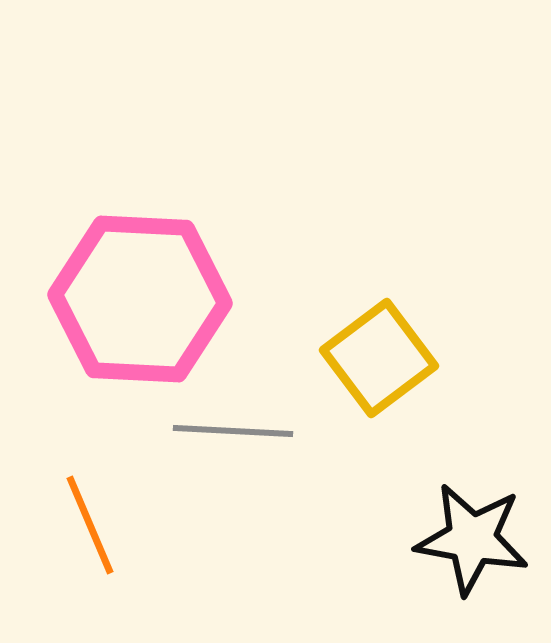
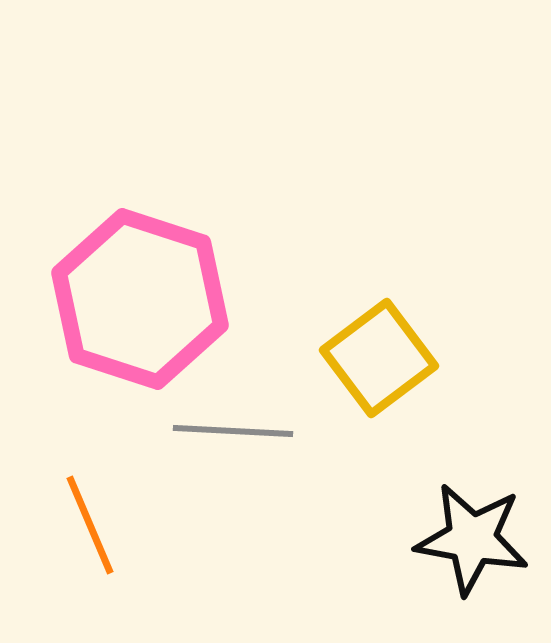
pink hexagon: rotated 15 degrees clockwise
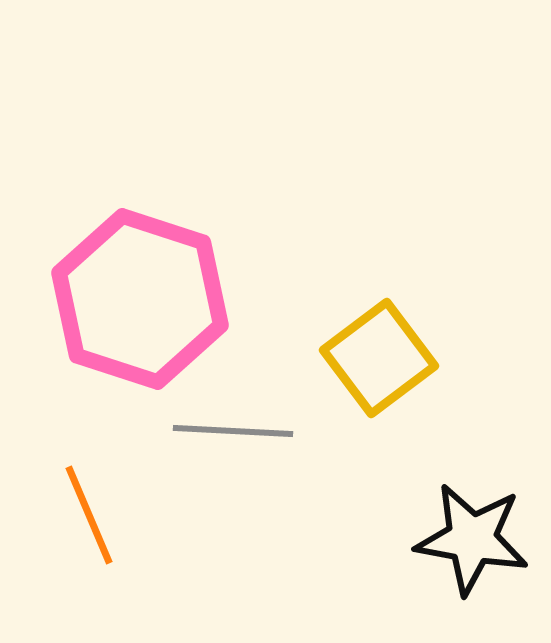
orange line: moved 1 px left, 10 px up
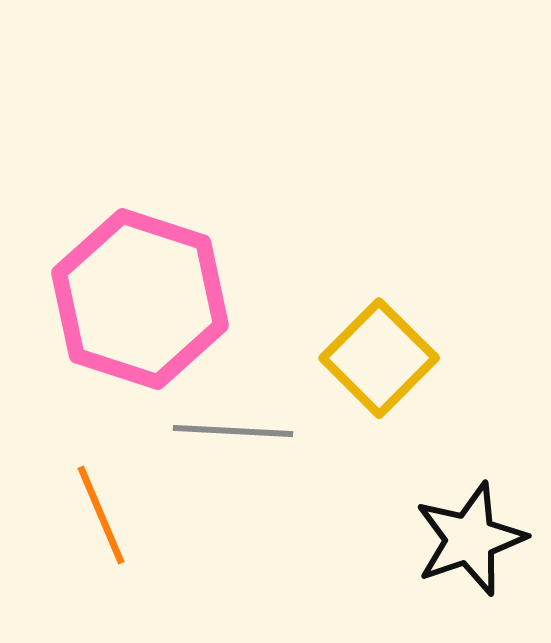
yellow square: rotated 8 degrees counterclockwise
orange line: moved 12 px right
black star: moved 2 px left; rotated 29 degrees counterclockwise
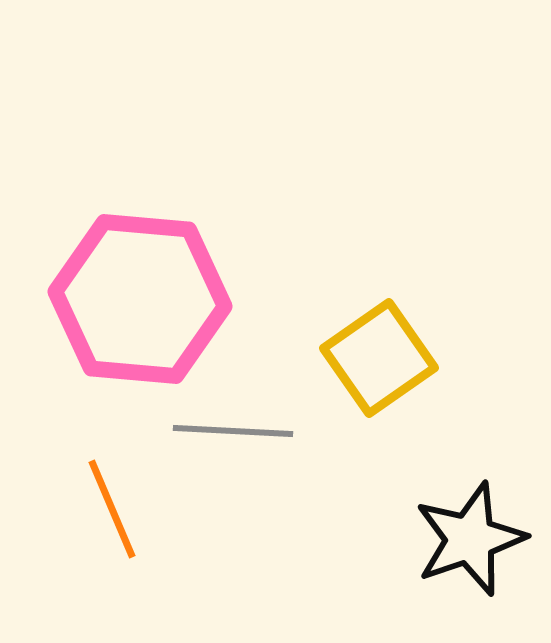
pink hexagon: rotated 13 degrees counterclockwise
yellow square: rotated 10 degrees clockwise
orange line: moved 11 px right, 6 px up
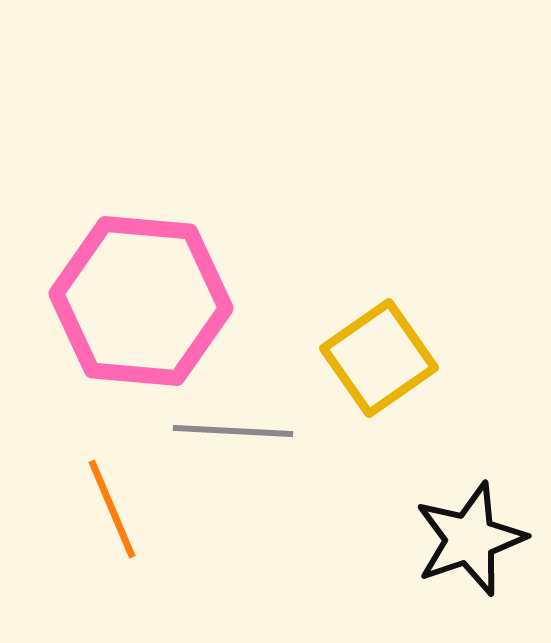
pink hexagon: moved 1 px right, 2 px down
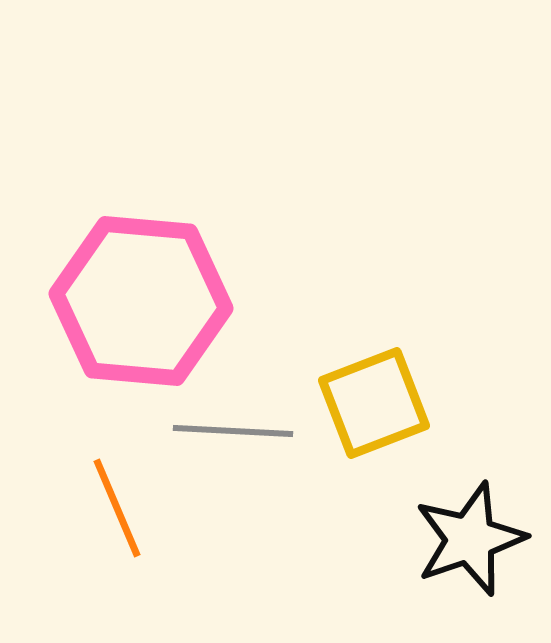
yellow square: moved 5 px left, 45 px down; rotated 14 degrees clockwise
orange line: moved 5 px right, 1 px up
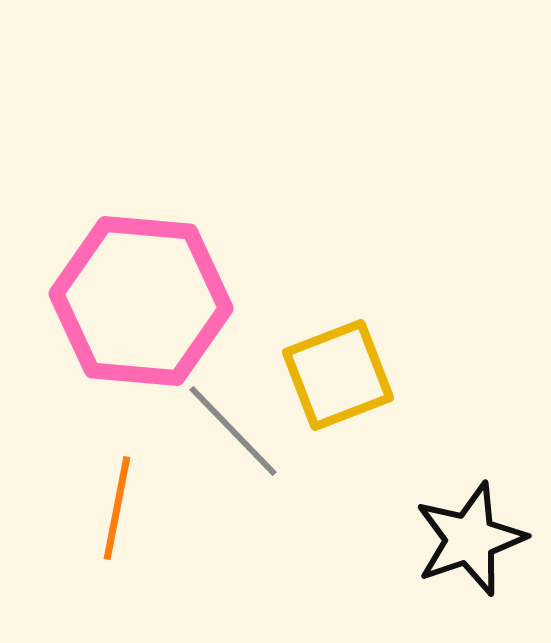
yellow square: moved 36 px left, 28 px up
gray line: rotated 43 degrees clockwise
orange line: rotated 34 degrees clockwise
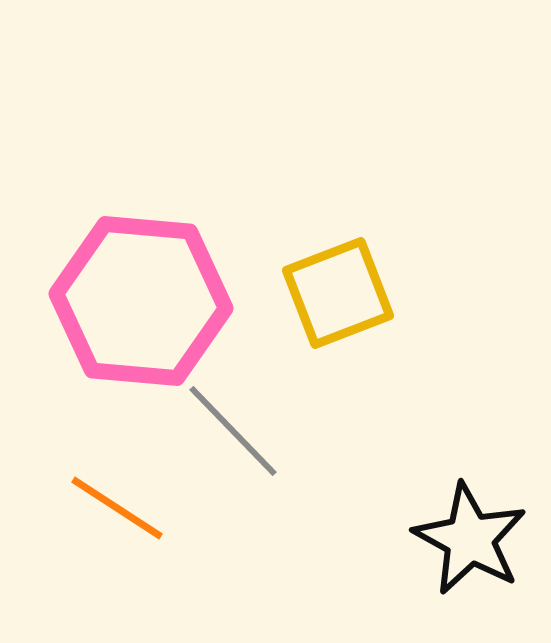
yellow square: moved 82 px up
orange line: rotated 68 degrees counterclockwise
black star: rotated 24 degrees counterclockwise
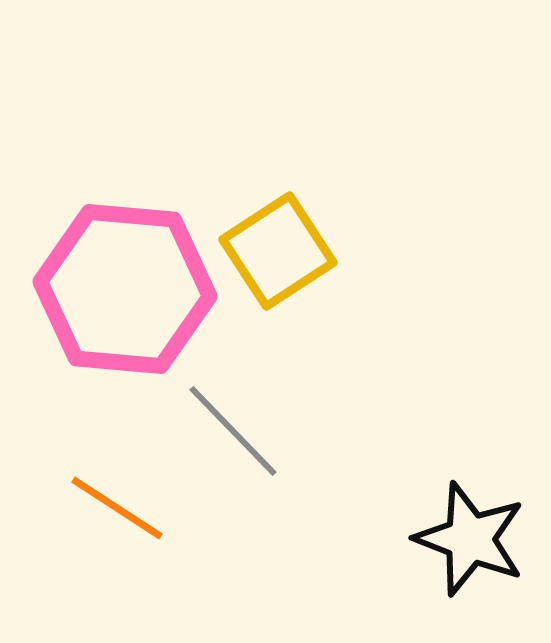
yellow square: moved 60 px left, 42 px up; rotated 12 degrees counterclockwise
pink hexagon: moved 16 px left, 12 px up
black star: rotated 8 degrees counterclockwise
